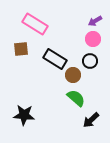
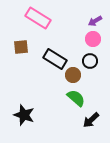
pink rectangle: moved 3 px right, 6 px up
brown square: moved 2 px up
black star: rotated 15 degrees clockwise
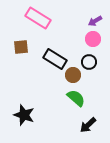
black circle: moved 1 px left, 1 px down
black arrow: moved 3 px left, 5 px down
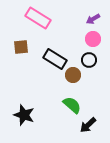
purple arrow: moved 2 px left, 2 px up
black circle: moved 2 px up
green semicircle: moved 4 px left, 7 px down
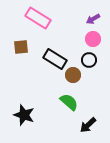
green semicircle: moved 3 px left, 3 px up
